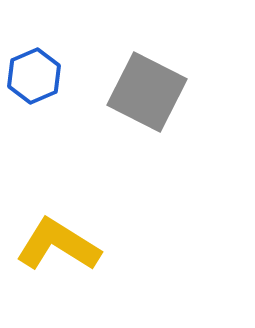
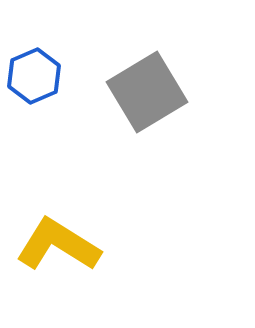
gray square: rotated 32 degrees clockwise
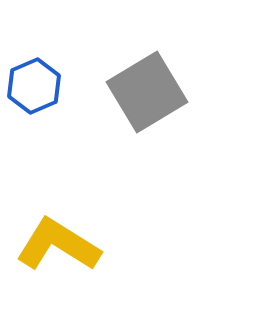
blue hexagon: moved 10 px down
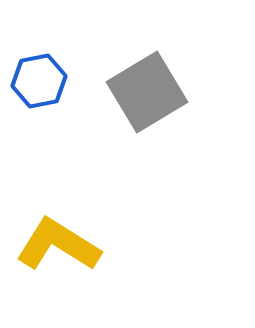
blue hexagon: moved 5 px right, 5 px up; rotated 12 degrees clockwise
